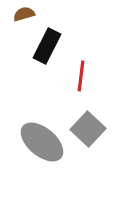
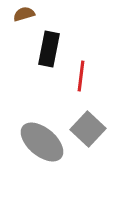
black rectangle: moved 2 px right, 3 px down; rotated 16 degrees counterclockwise
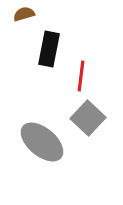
gray square: moved 11 px up
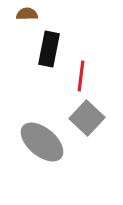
brown semicircle: moved 3 px right; rotated 15 degrees clockwise
gray square: moved 1 px left
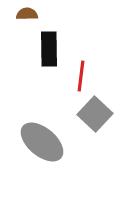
black rectangle: rotated 12 degrees counterclockwise
gray square: moved 8 px right, 4 px up
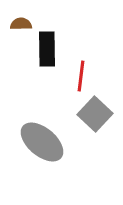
brown semicircle: moved 6 px left, 10 px down
black rectangle: moved 2 px left
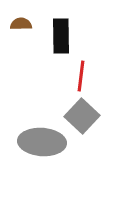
black rectangle: moved 14 px right, 13 px up
gray square: moved 13 px left, 2 px down
gray ellipse: rotated 36 degrees counterclockwise
